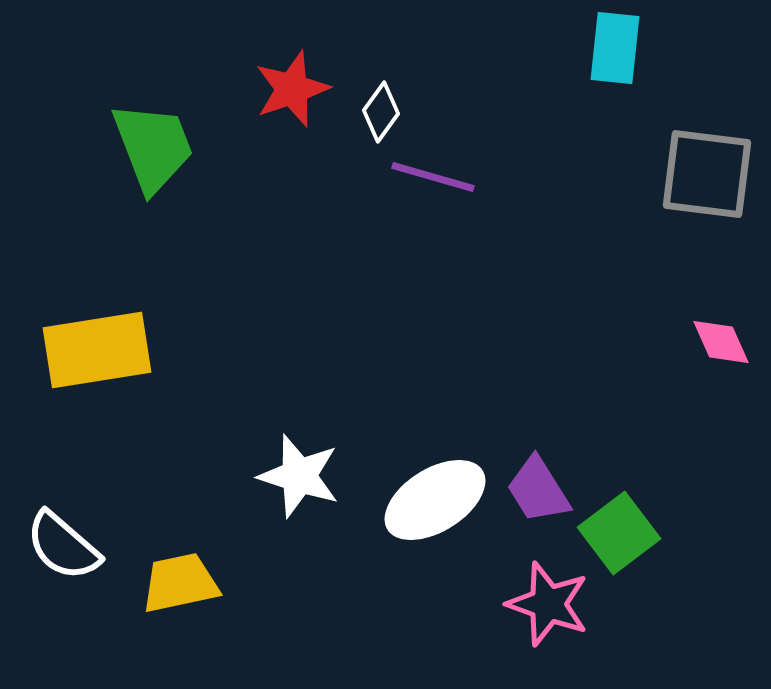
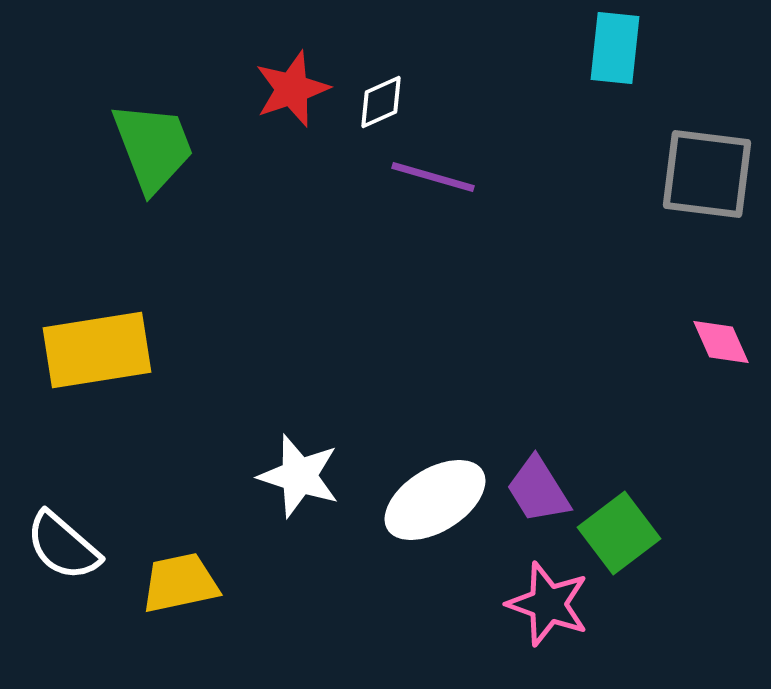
white diamond: moved 10 px up; rotated 30 degrees clockwise
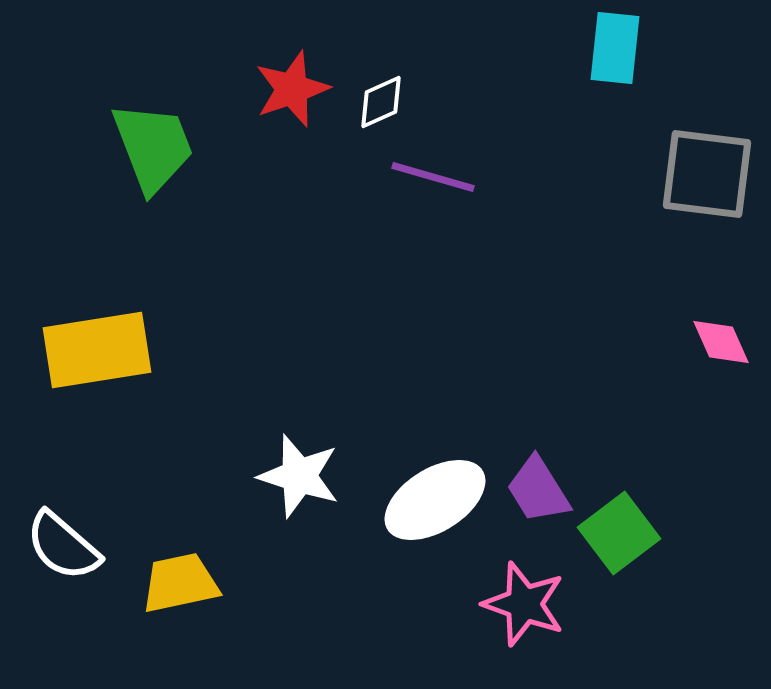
pink star: moved 24 px left
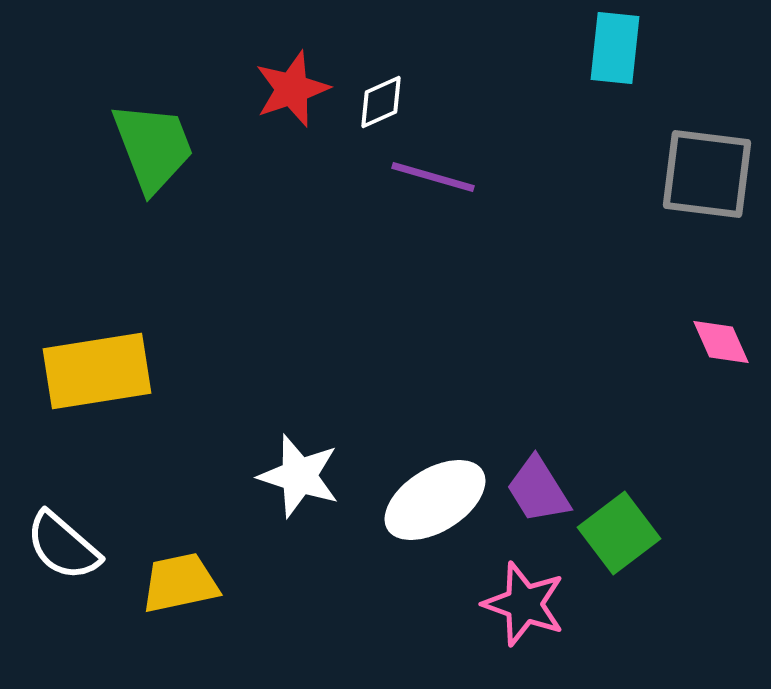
yellow rectangle: moved 21 px down
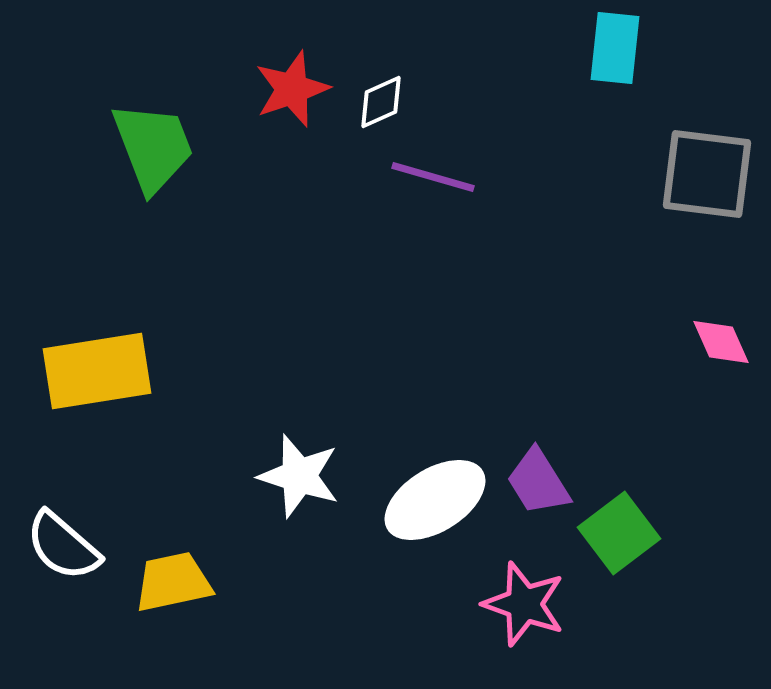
purple trapezoid: moved 8 px up
yellow trapezoid: moved 7 px left, 1 px up
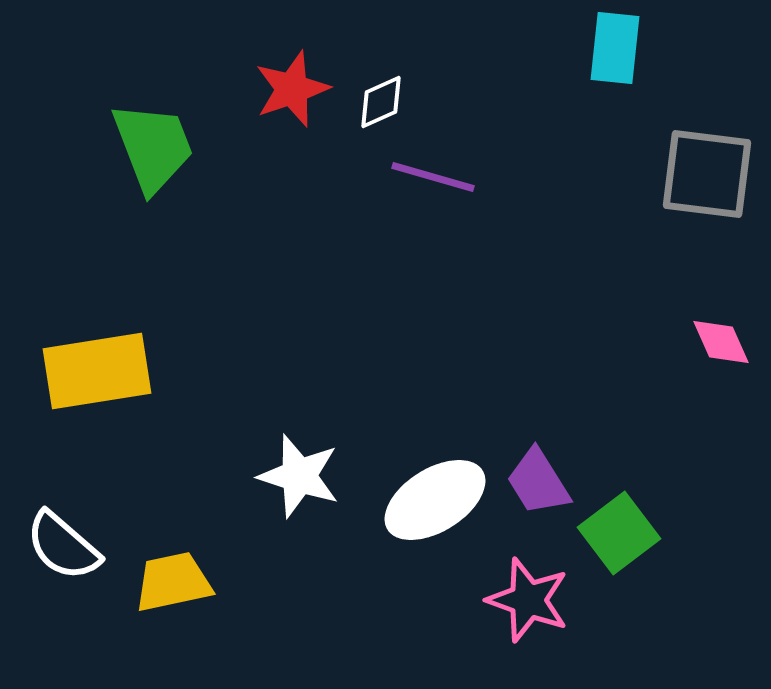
pink star: moved 4 px right, 4 px up
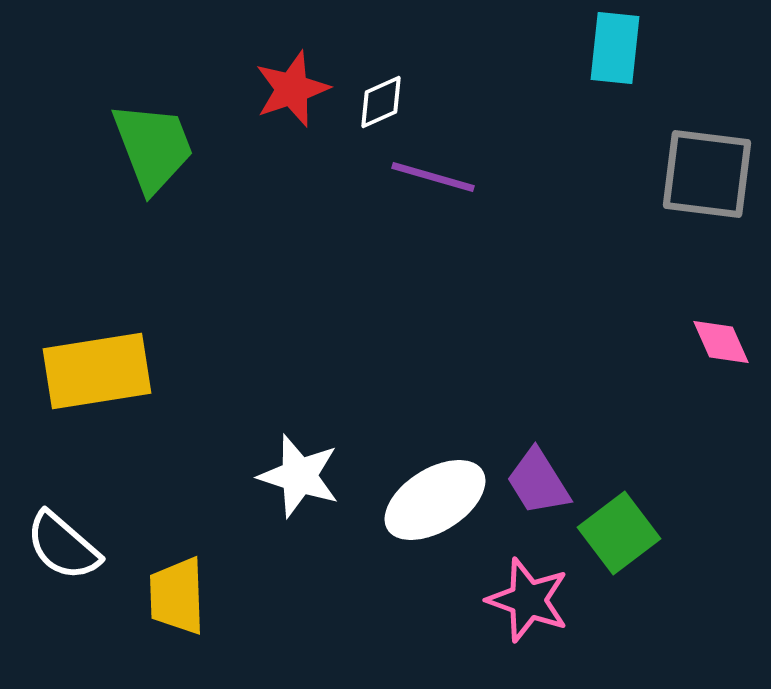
yellow trapezoid: moved 4 px right, 14 px down; rotated 80 degrees counterclockwise
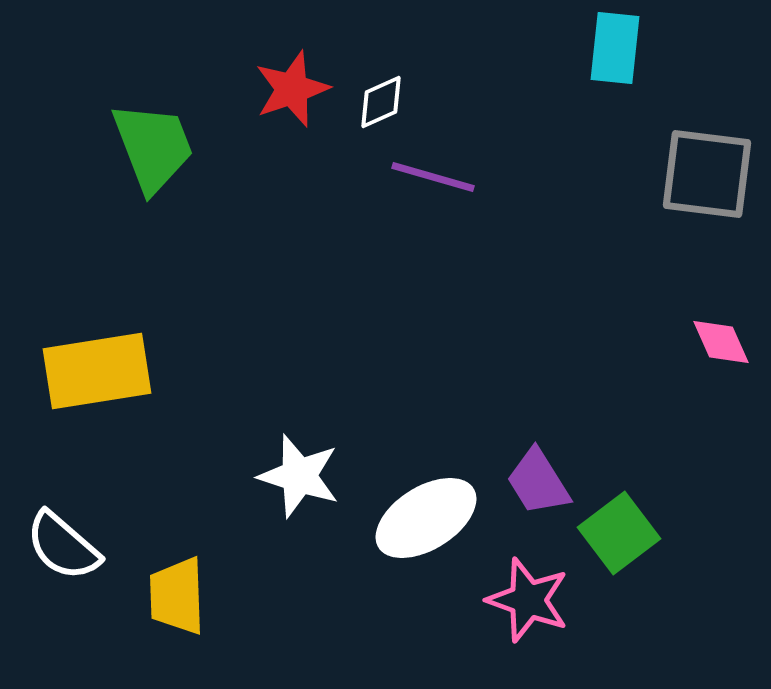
white ellipse: moved 9 px left, 18 px down
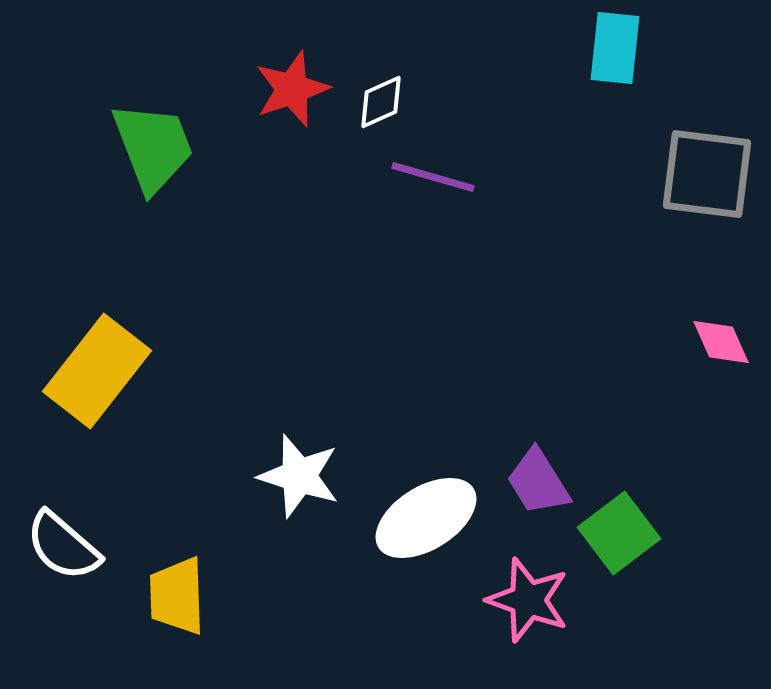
yellow rectangle: rotated 43 degrees counterclockwise
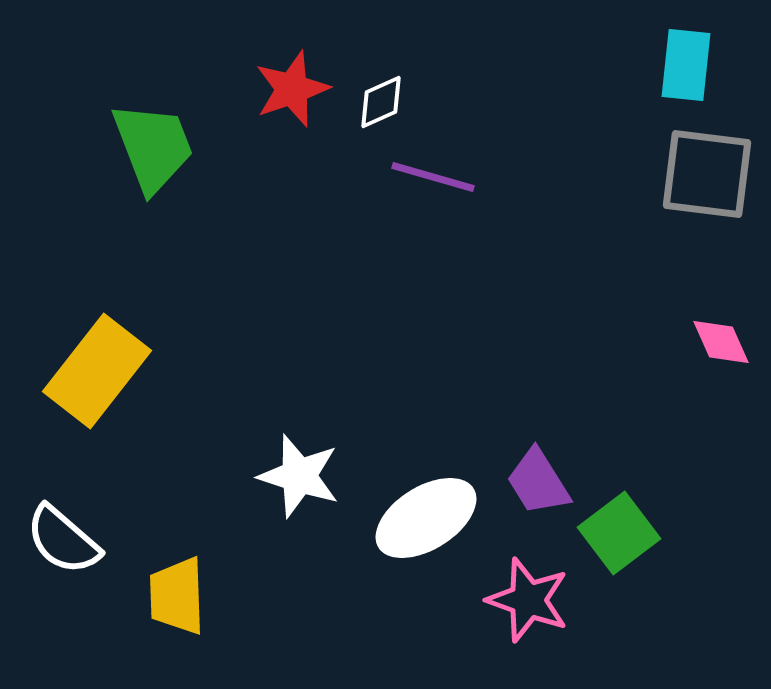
cyan rectangle: moved 71 px right, 17 px down
white semicircle: moved 6 px up
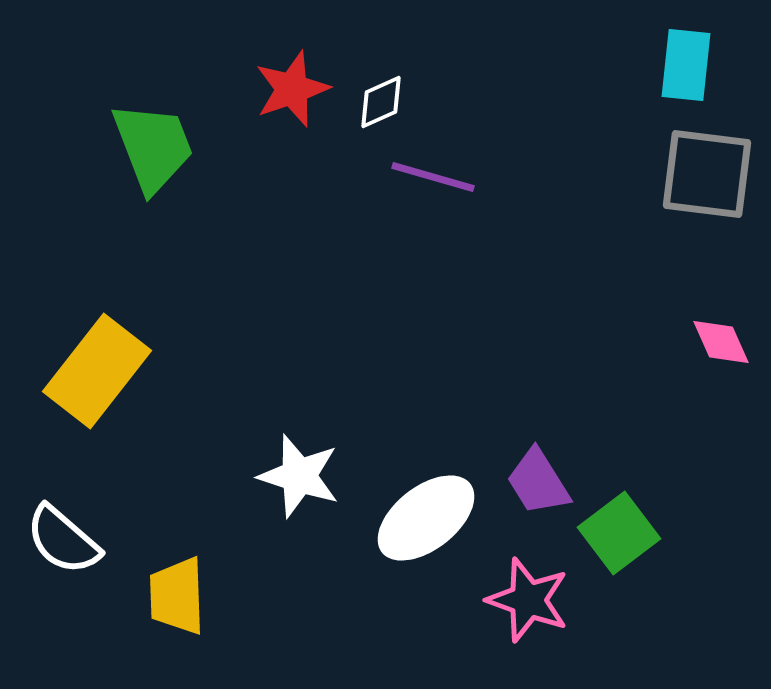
white ellipse: rotated 6 degrees counterclockwise
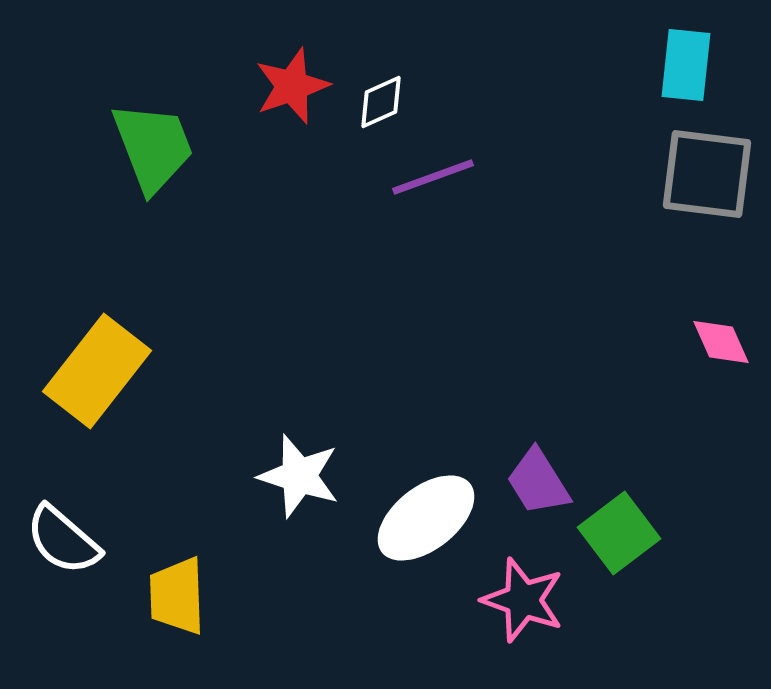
red star: moved 3 px up
purple line: rotated 36 degrees counterclockwise
pink star: moved 5 px left
